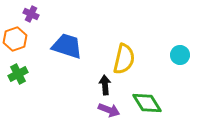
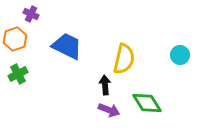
blue trapezoid: rotated 8 degrees clockwise
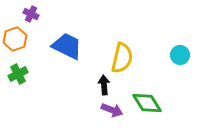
yellow semicircle: moved 2 px left, 1 px up
black arrow: moved 1 px left
purple arrow: moved 3 px right
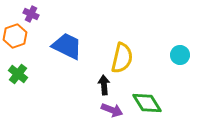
orange hexagon: moved 3 px up
green cross: rotated 24 degrees counterclockwise
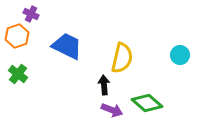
orange hexagon: moved 2 px right
green diamond: rotated 16 degrees counterclockwise
